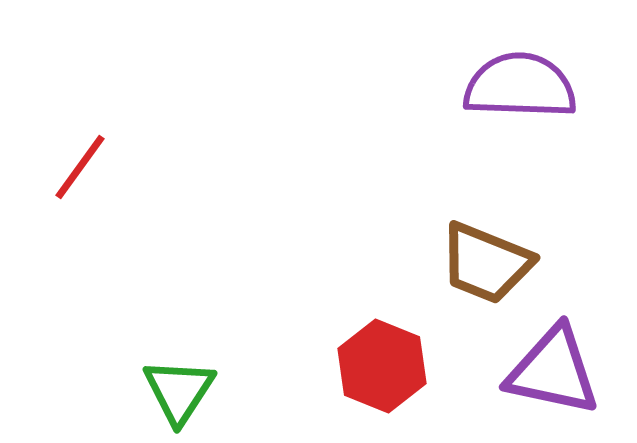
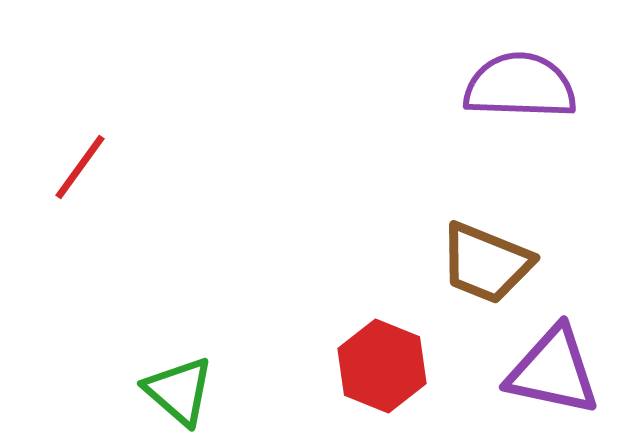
green triangle: rotated 22 degrees counterclockwise
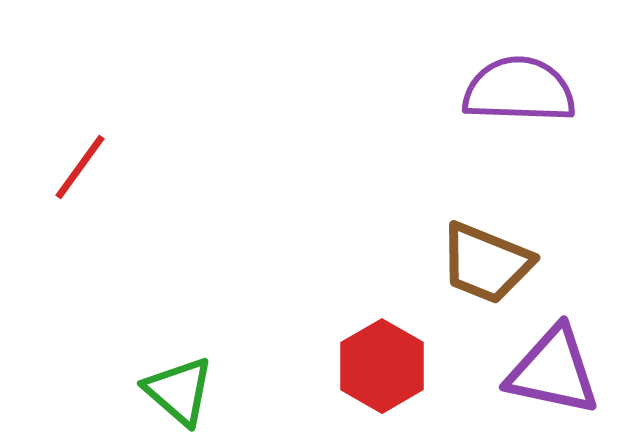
purple semicircle: moved 1 px left, 4 px down
red hexagon: rotated 8 degrees clockwise
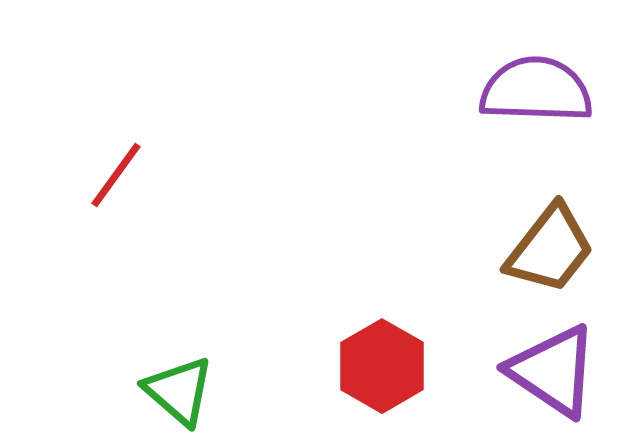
purple semicircle: moved 17 px right
red line: moved 36 px right, 8 px down
brown trapezoid: moved 64 px right, 14 px up; rotated 74 degrees counterclockwise
purple triangle: rotated 22 degrees clockwise
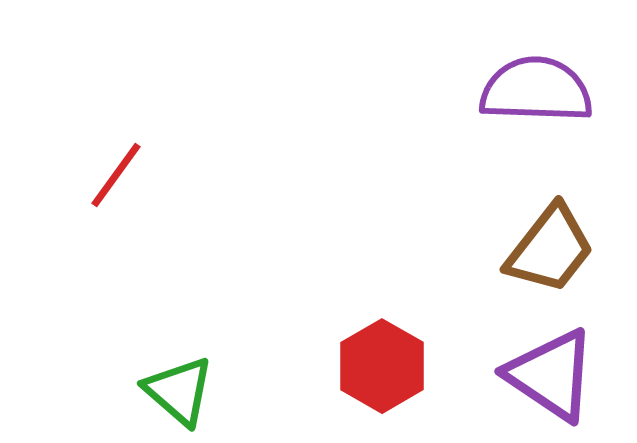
purple triangle: moved 2 px left, 4 px down
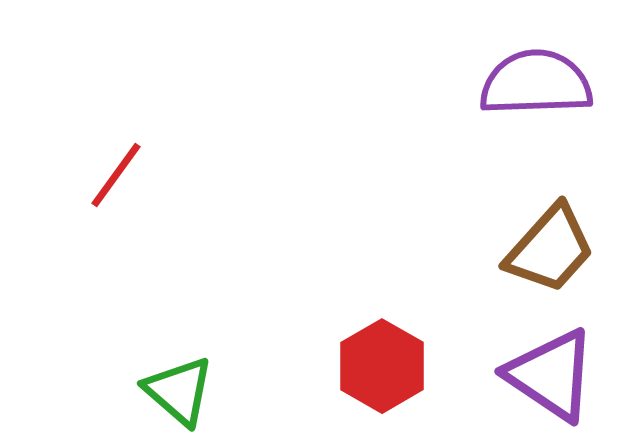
purple semicircle: moved 7 px up; rotated 4 degrees counterclockwise
brown trapezoid: rotated 4 degrees clockwise
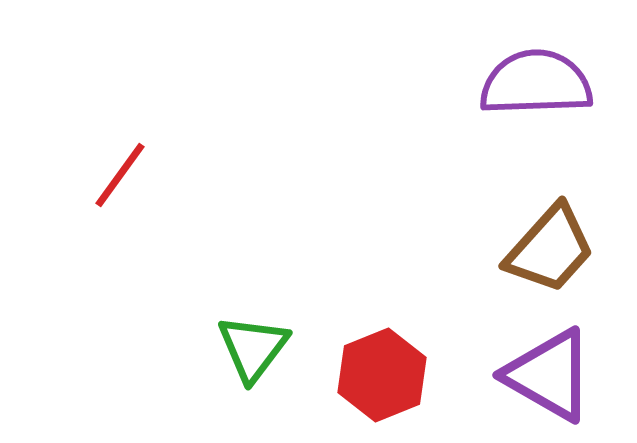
red line: moved 4 px right
red hexagon: moved 9 px down; rotated 8 degrees clockwise
purple triangle: moved 2 px left; rotated 4 degrees counterclockwise
green triangle: moved 74 px right, 43 px up; rotated 26 degrees clockwise
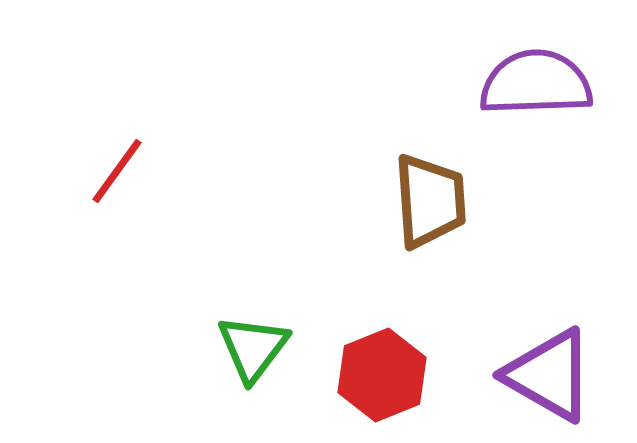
red line: moved 3 px left, 4 px up
brown trapezoid: moved 120 px left, 48 px up; rotated 46 degrees counterclockwise
